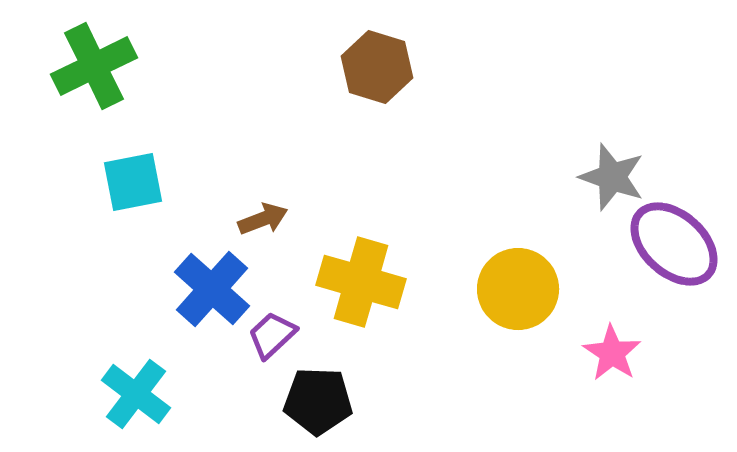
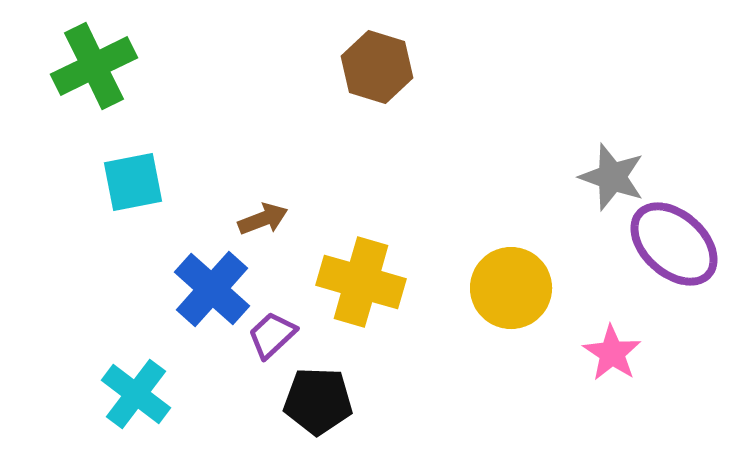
yellow circle: moved 7 px left, 1 px up
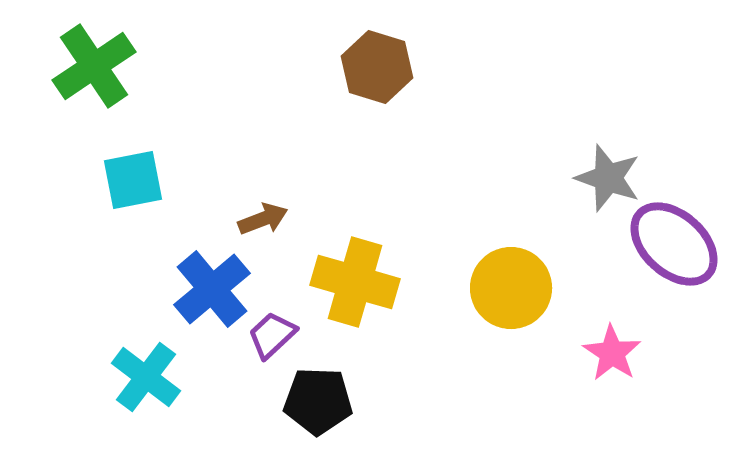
green cross: rotated 8 degrees counterclockwise
gray star: moved 4 px left, 1 px down
cyan square: moved 2 px up
yellow cross: moved 6 px left
blue cross: rotated 8 degrees clockwise
cyan cross: moved 10 px right, 17 px up
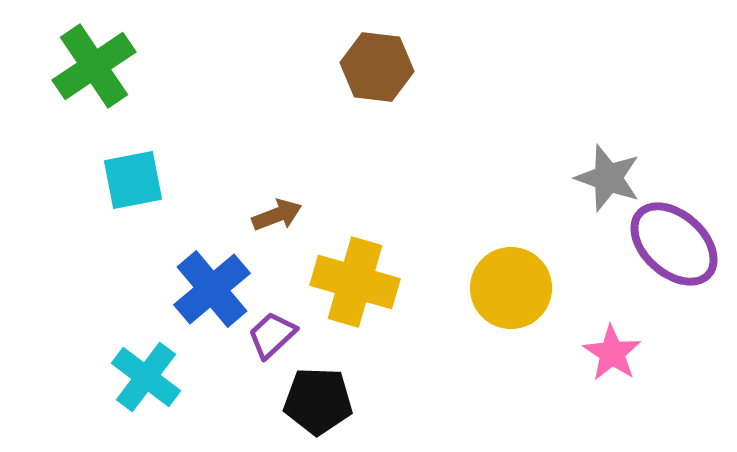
brown hexagon: rotated 10 degrees counterclockwise
brown arrow: moved 14 px right, 4 px up
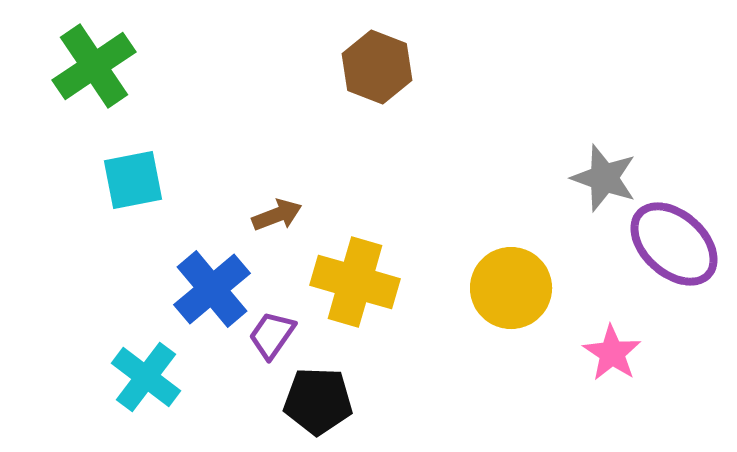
brown hexagon: rotated 14 degrees clockwise
gray star: moved 4 px left
purple trapezoid: rotated 12 degrees counterclockwise
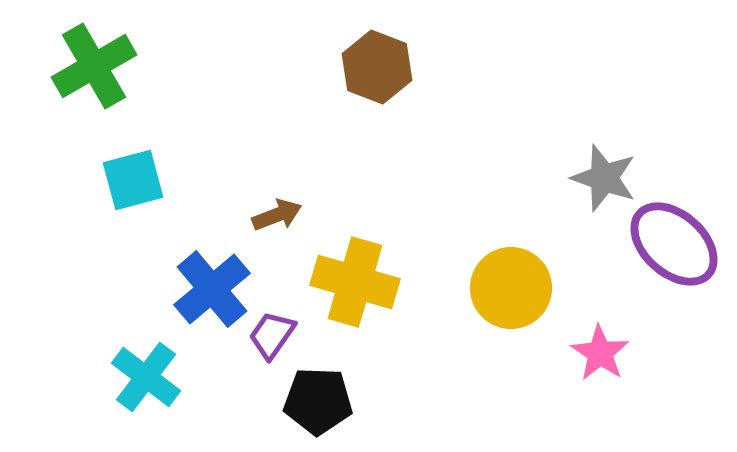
green cross: rotated 4 degrees clockwise
cyan square: rotated 4 degrees counterclockwise
pink star: moved 12 px left
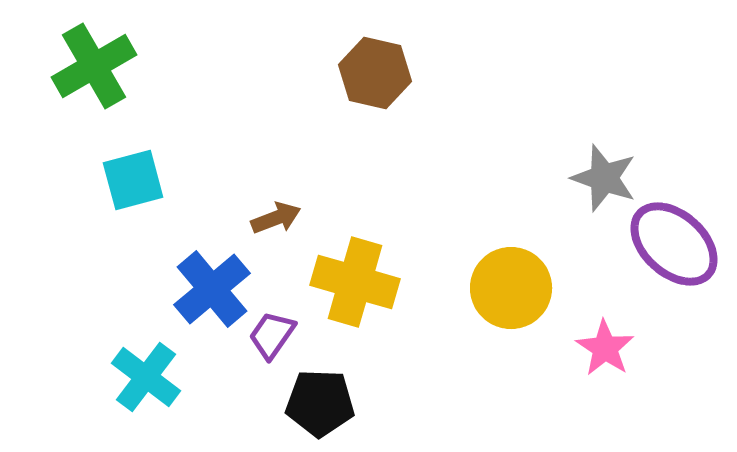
brown hexagon: moved 2 px left, 6 px down; rotated 8 degrees counterclockwise
brown arrow: moved 1 px left, 3 px down
pink star: moved 5 px right, 5 px up
black pentagon: moved 2 px right, 2 px down
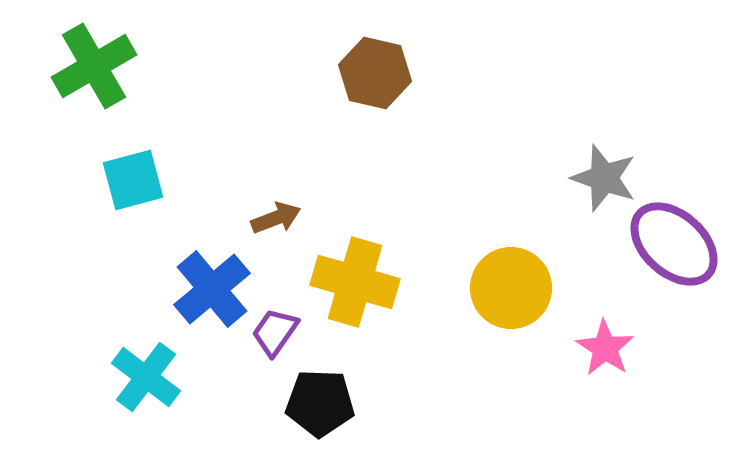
purple trapezoid: moved 3 px right, 3 px up
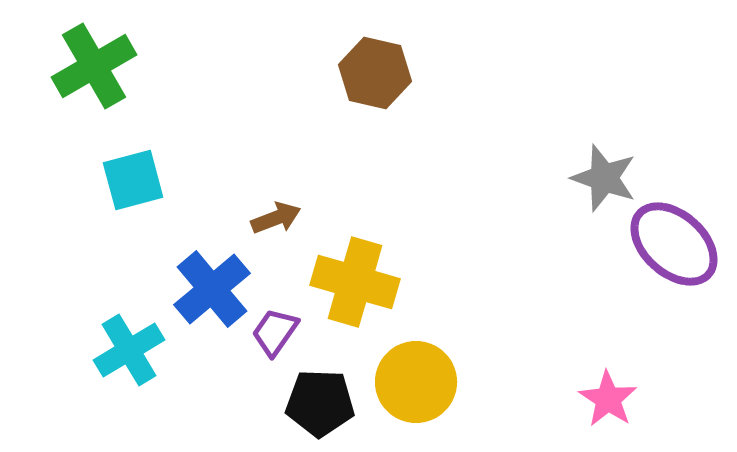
yellow circle: moved 95 px left, 94 px down
pink star: moved 3 px right, 51 px down
cyan cross: moved 17 px left, 27 px up; rotated 22 degrees clockwise
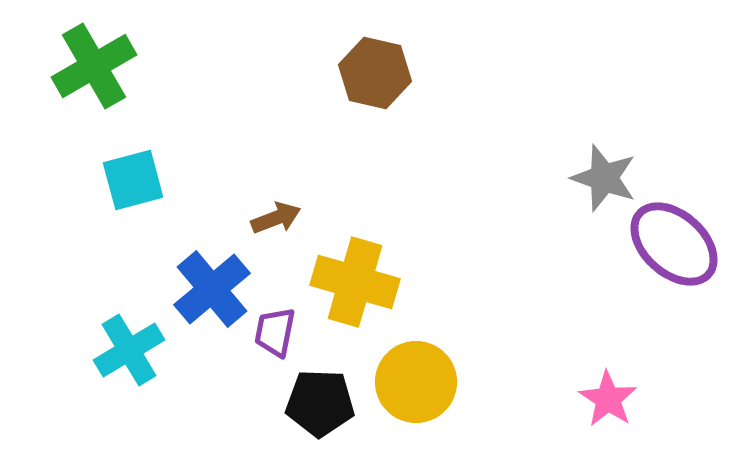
purple trapezoid: rotated 24 degrees counterclockwise
